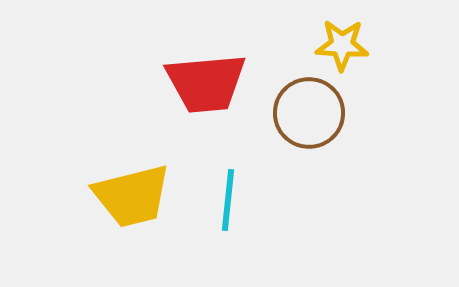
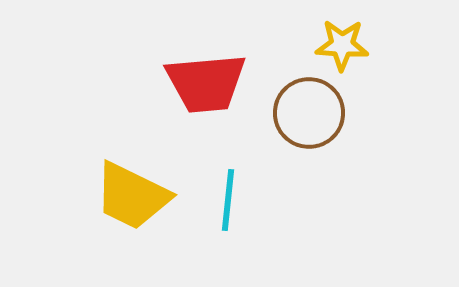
yellow trapezoid: rotated 40 degrees clockwise
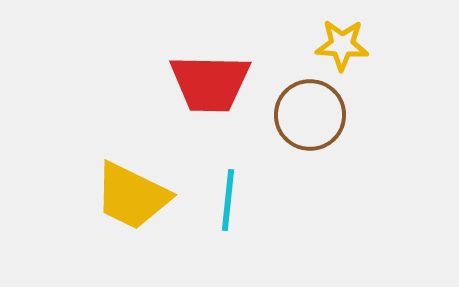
red trapezoid: moved 4 px right; rotated 6 degrees clockwise
brown circle: moved 1 px right, 2 px down
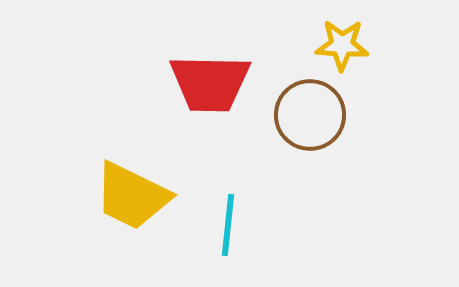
cyan line: moved 25 px down
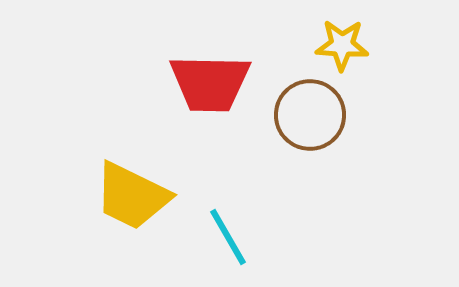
cyan line: moved 12 px down; rotated 36 degrees counterclockwise
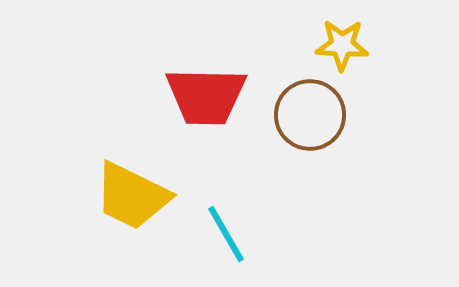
red trapezoid: moved 4 px left, 13 px down
cyan line: moved 2 px left, 3 px up
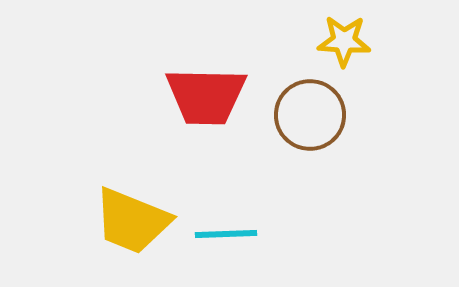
yellow star: moved 2 px right, 4 px up
yellow trapezoid: moved 25 px down; rotated 4 degrees counterclockwise
cyan line: rotated 62 degrees counterclockwise
